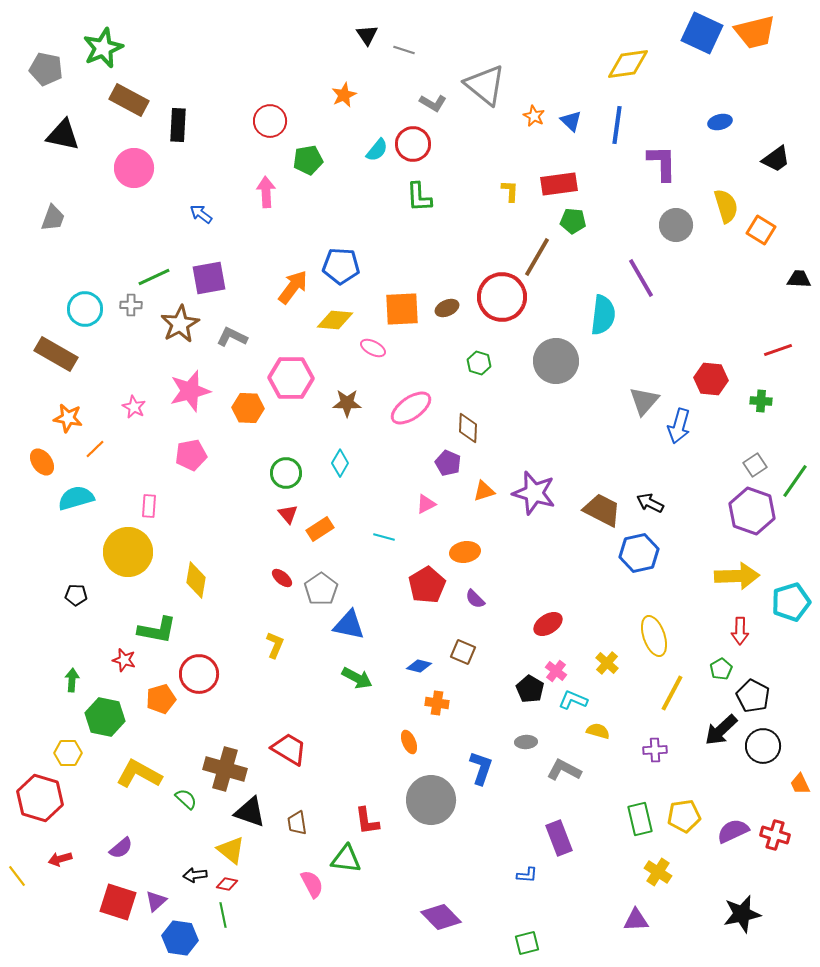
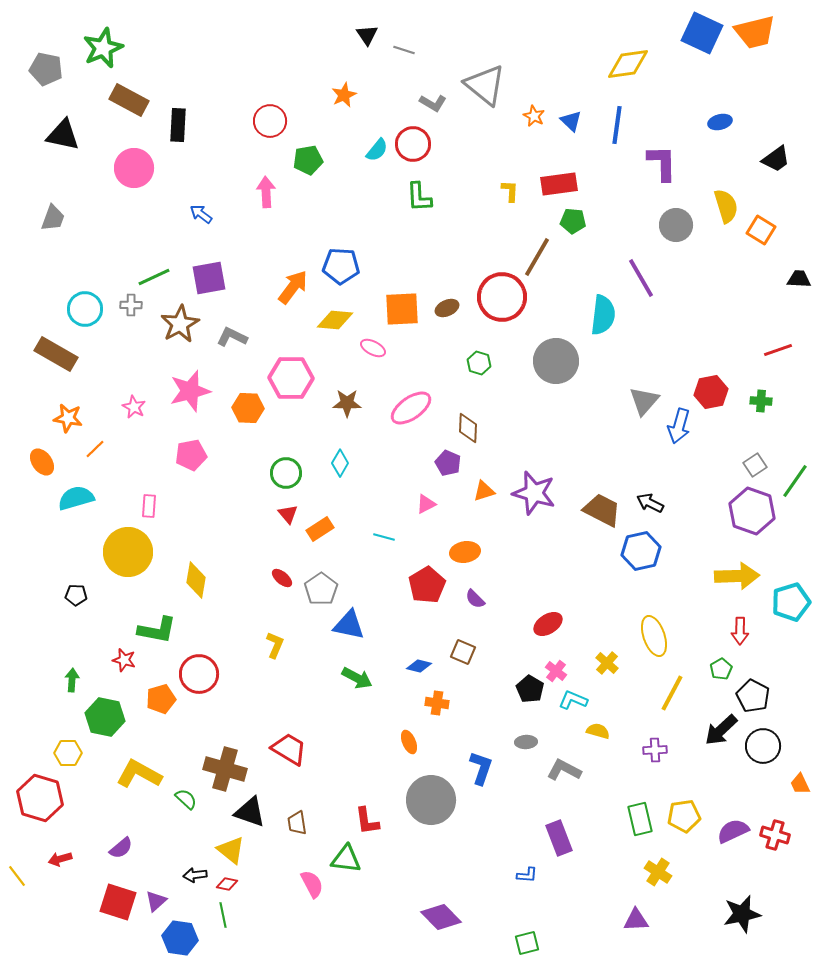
red hexagon at (711, 379): moved 13 px down; rotated 16 degrees counterclockwise
blue hexagon at (639, 553): moved 2 px right, 2 px up
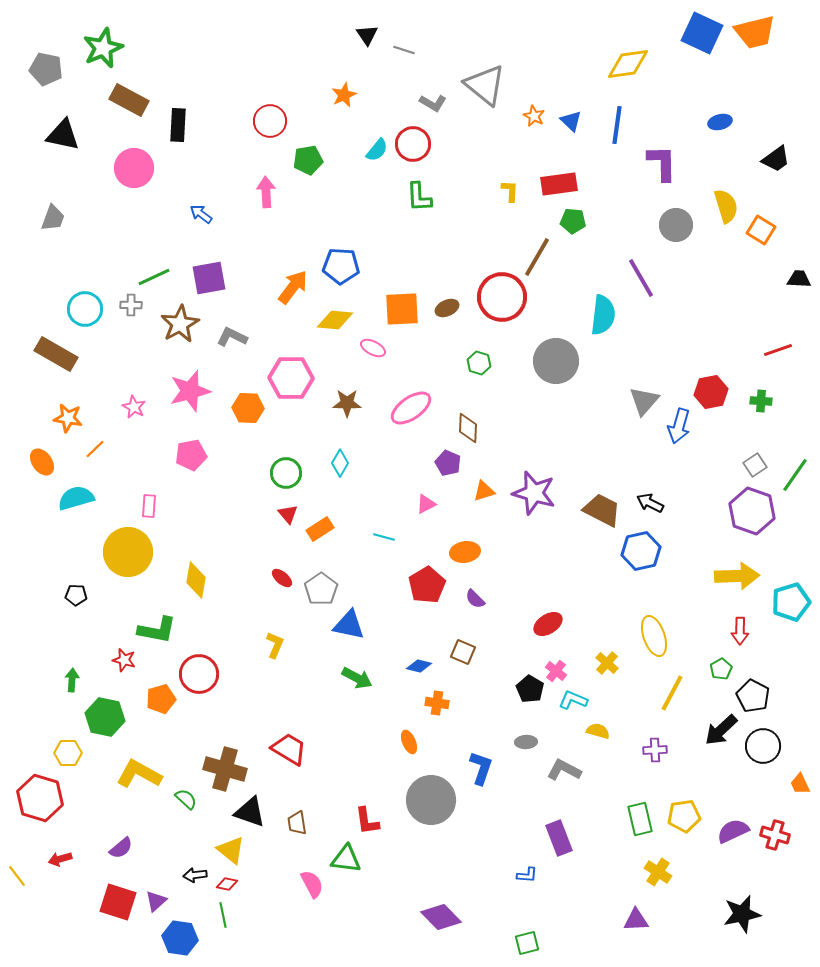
green line at (795, 481): moved 6 px up
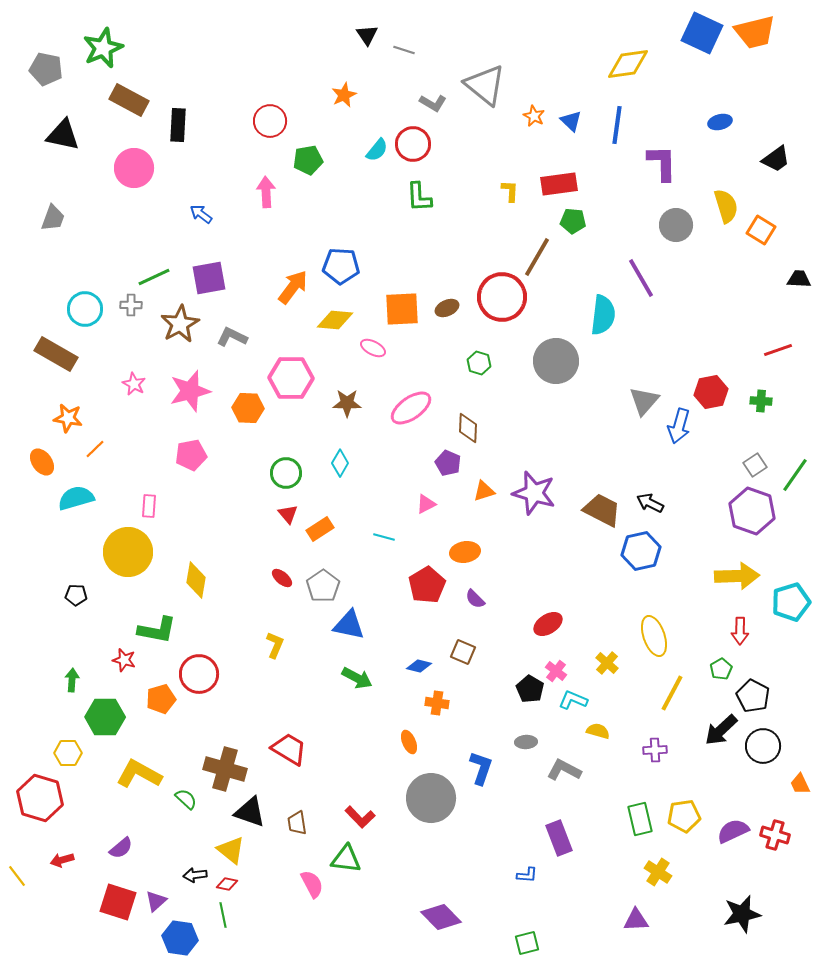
pink star at (134, 407): moved 23 px up
gray pentagon at (321, 589): moved 2 px right, 3 px up
green hexagon at (105, 717): rotated 12 degrees counterclockwise
gray circle at (431, 800): moved 2 px up
red L-shape at (367, 821): moved 7 px left, 4 px up; rotated 36 degrees counterclockwise
red arrow at (60, 859): moved 2 px right, 1 px down
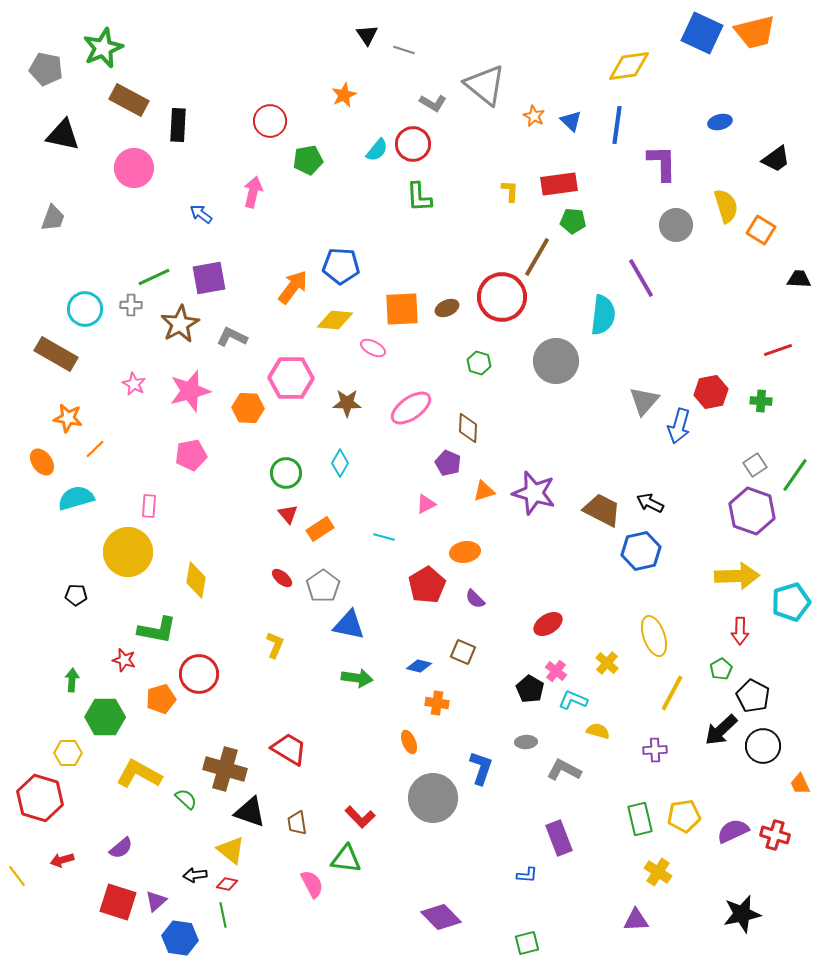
yellow diamond at (628, 64): moved 1 px right, 2 px down
pink arrow at (266, 192): moved 13 px left; rotated 16 degrees clockwise
green arrow at (357, 678): rotated 20 degrees counterclockwise
gray circle at (431, 798): moved 2 px right
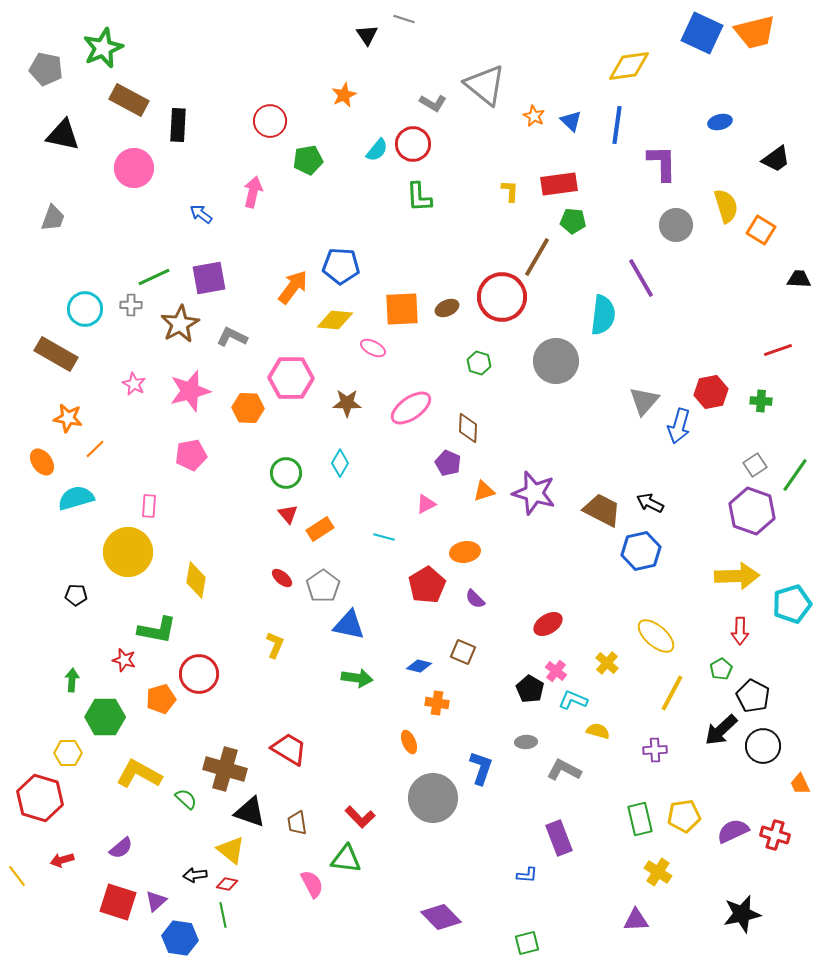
gray line at (404, 50): moved 31 px up
cyan pentagon at (791, 602): moved 1 px right, 2 px down
yellow ellipse at (654, 636): moved 2 px right; rotated 30 degrees counterclockwise
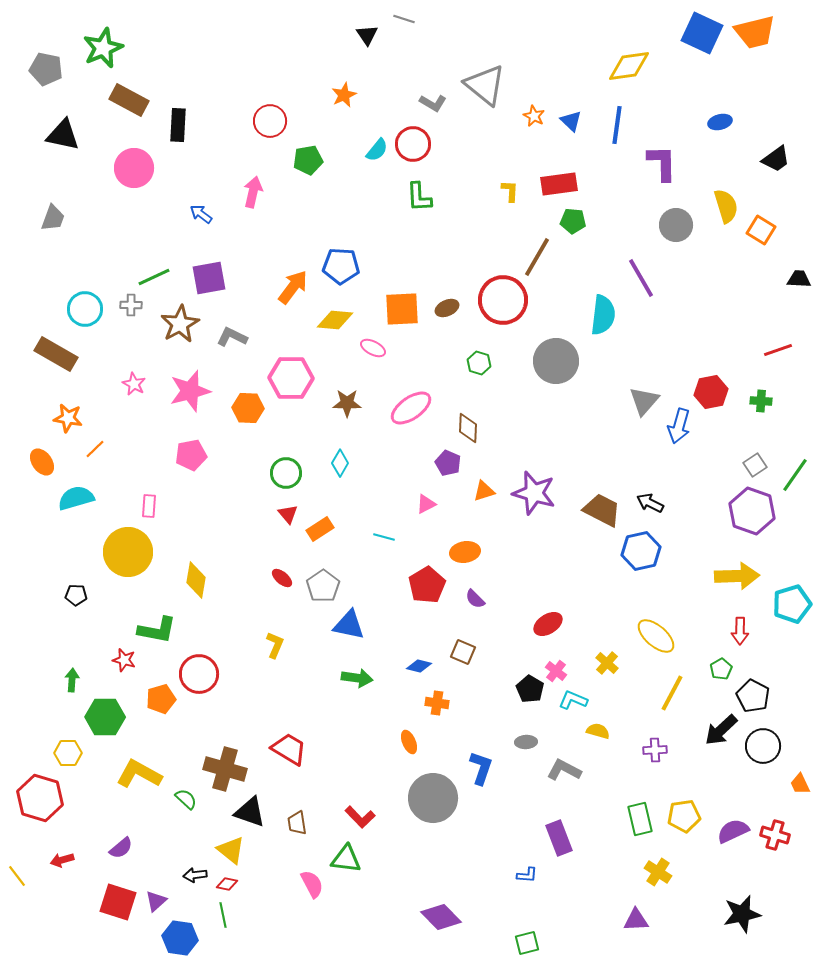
red circle at (502, 297): moved 1 px right, 3 px down
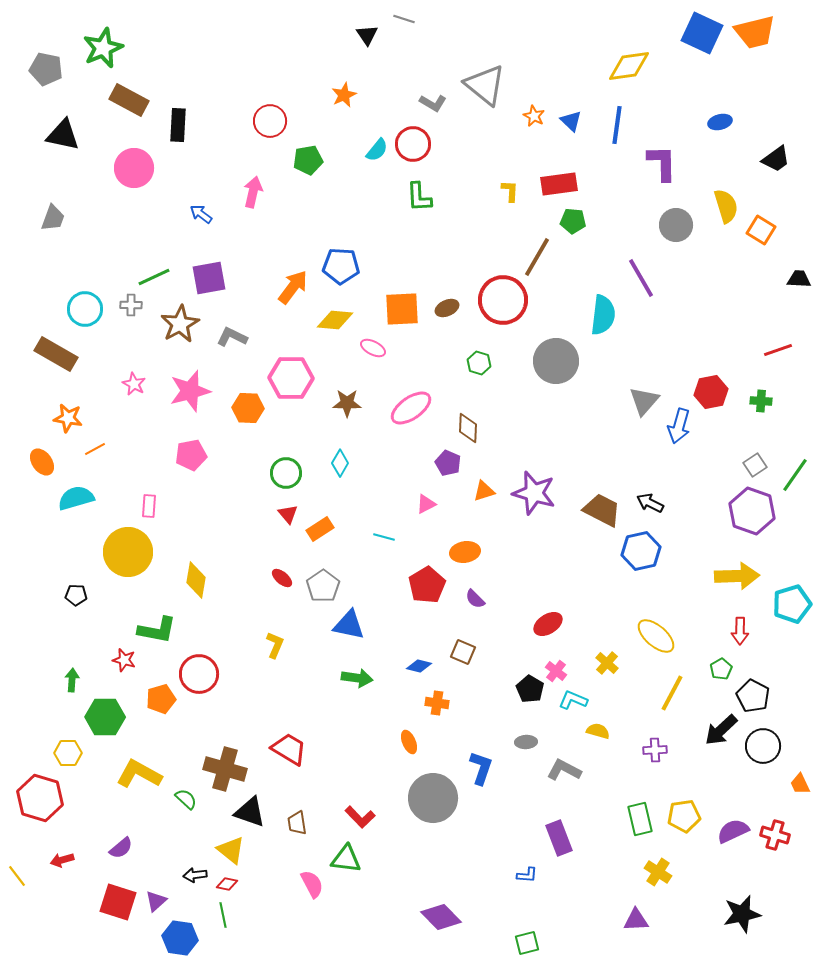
orange line at (95, 449): rotated 15 degrees clockwise
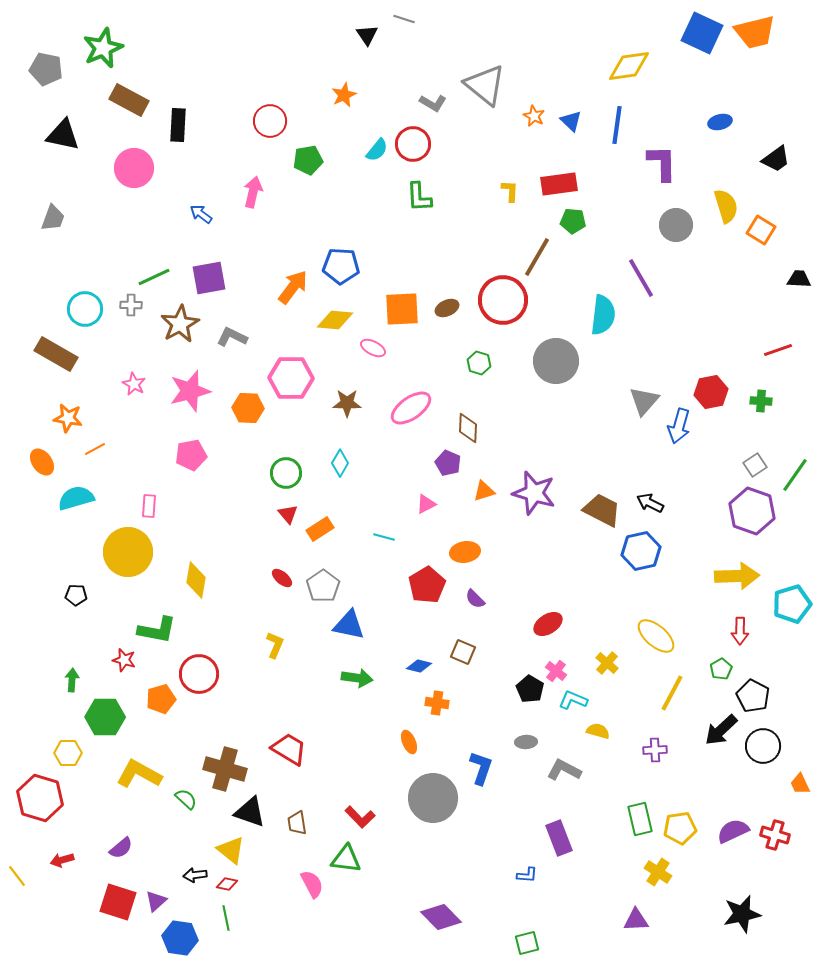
yellow pentagon at (684, 816): moved 4 px left, 12 px down
green line at (223, 915): moved 3 px right, 3 px down
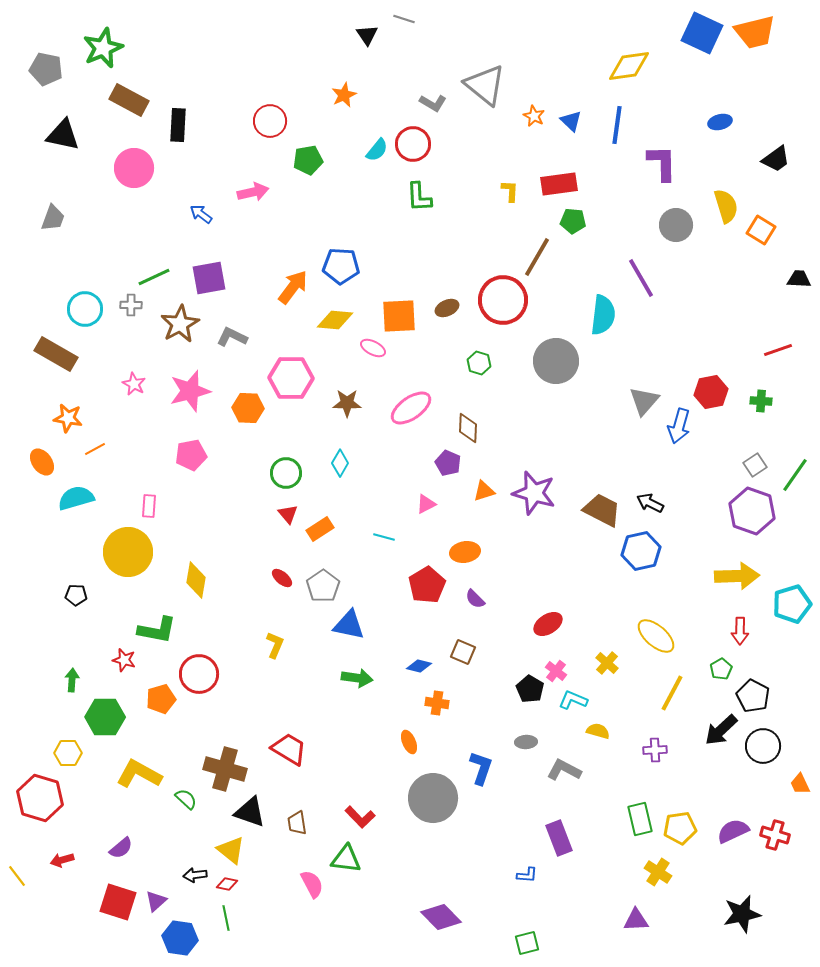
pink arrow at (253, 192): rotated 64 degrees clockwise
orange square at (402, 309): moved 3 px left, 7 px down
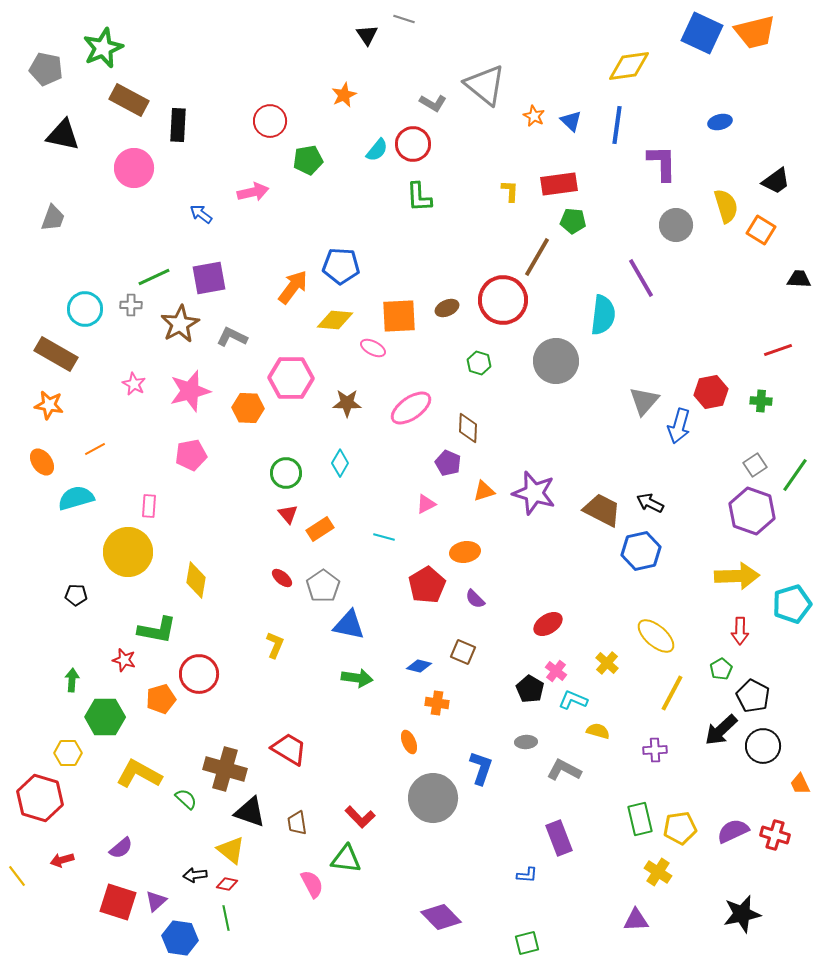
black trapezoid at (776, 159): moved 22 px down
orange star at (68, 418): moved 19 px left, 13 px up
